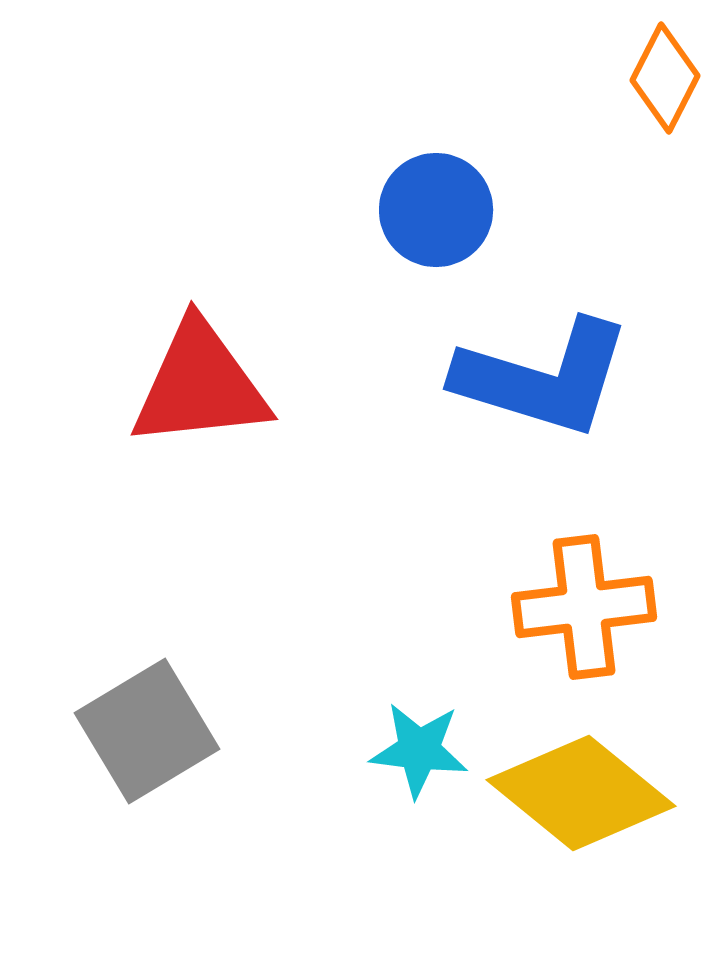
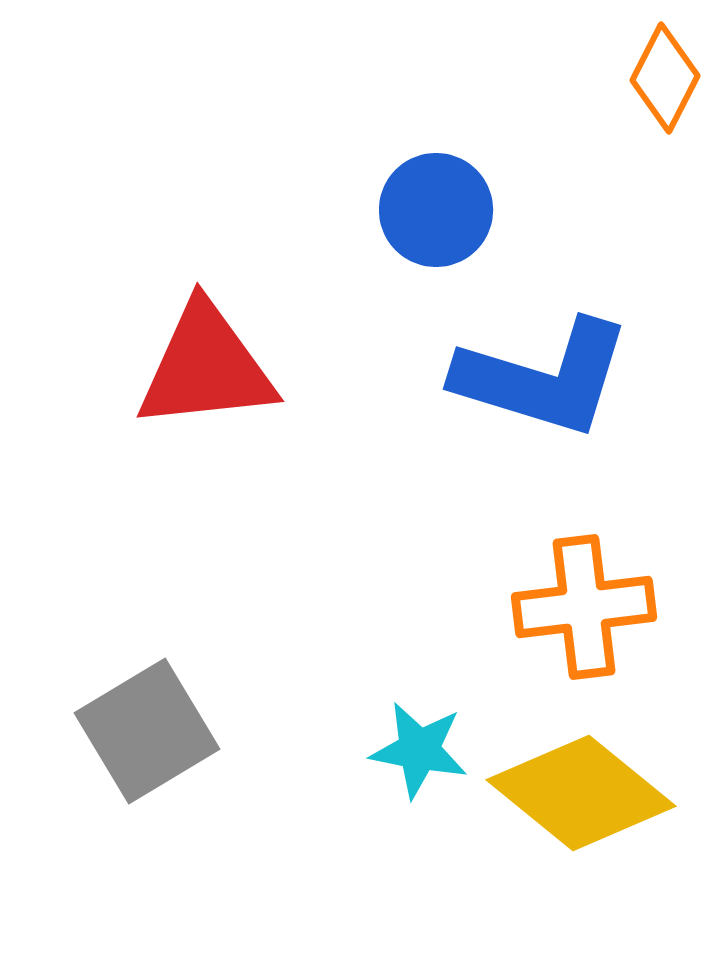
red triangle: moved 6 px right, 18 px up
cyan star: rotated 4 degrees clockwise
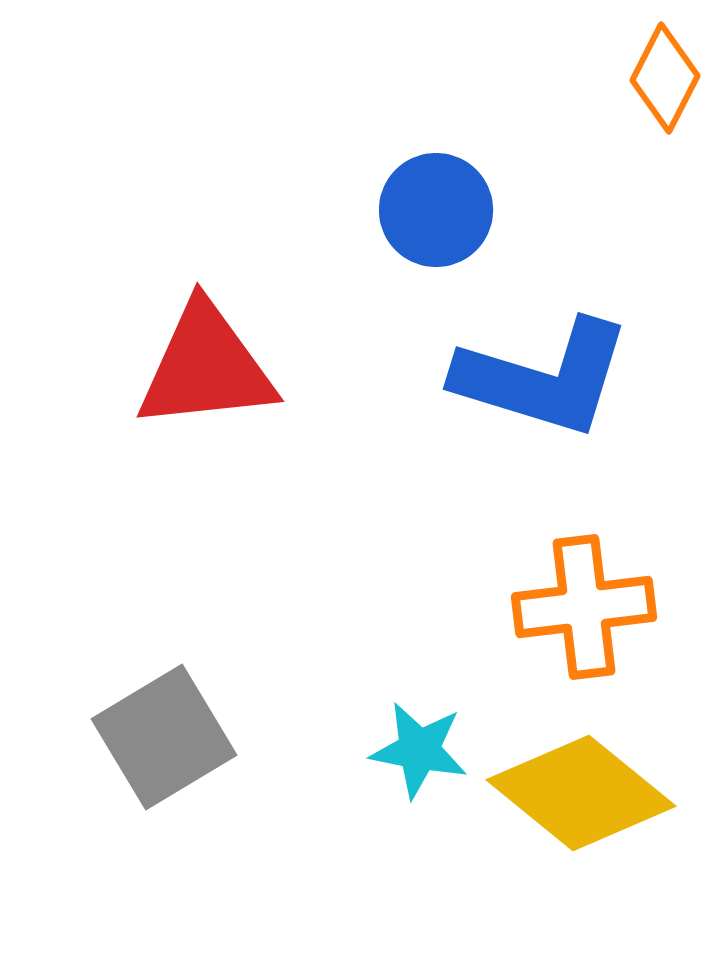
gray square: moved 17 px right, 6 px down
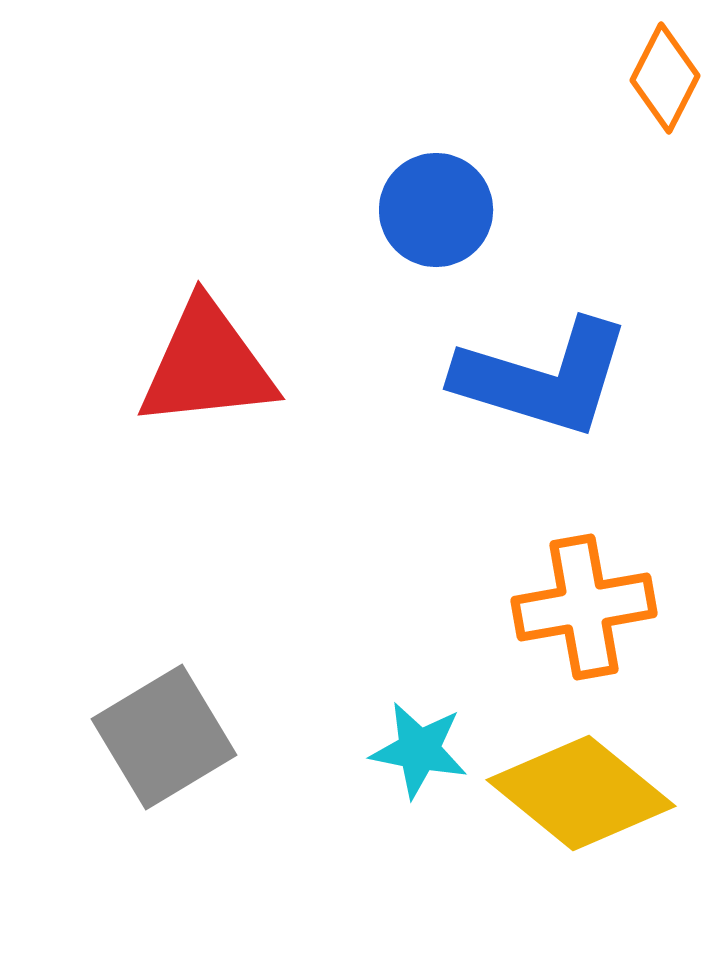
red triangle: moved 1 px right, 2 px up
orange cross: rotated 3 degrees counterclockwise
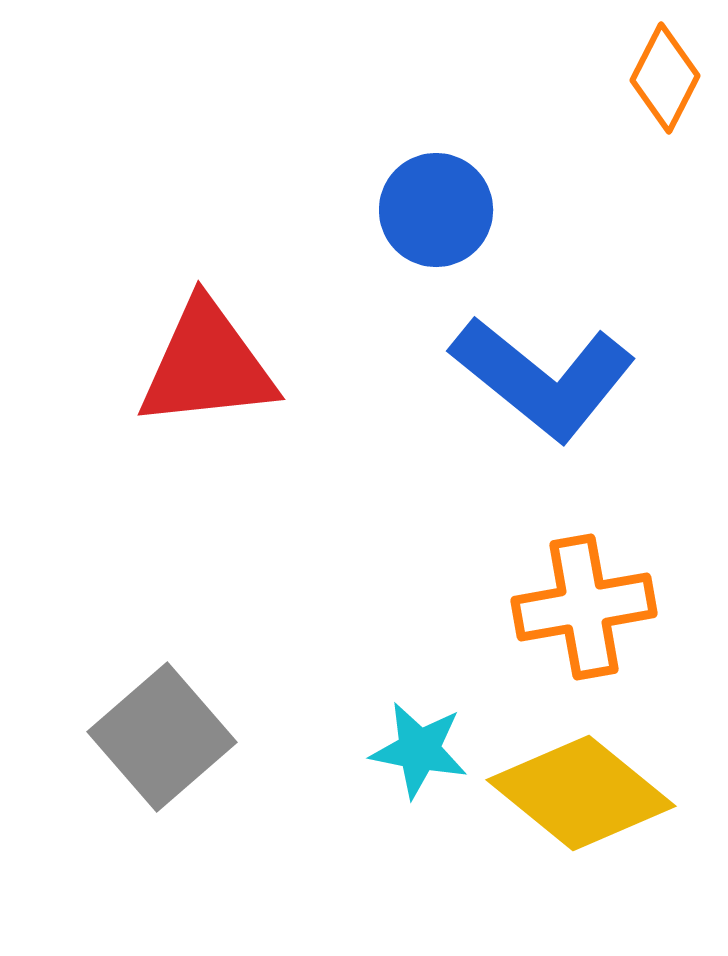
blue L-shape: rotated 22 degrees clockwise
gray square: moved 2 px left; rotated 10 degrees counterclockwise
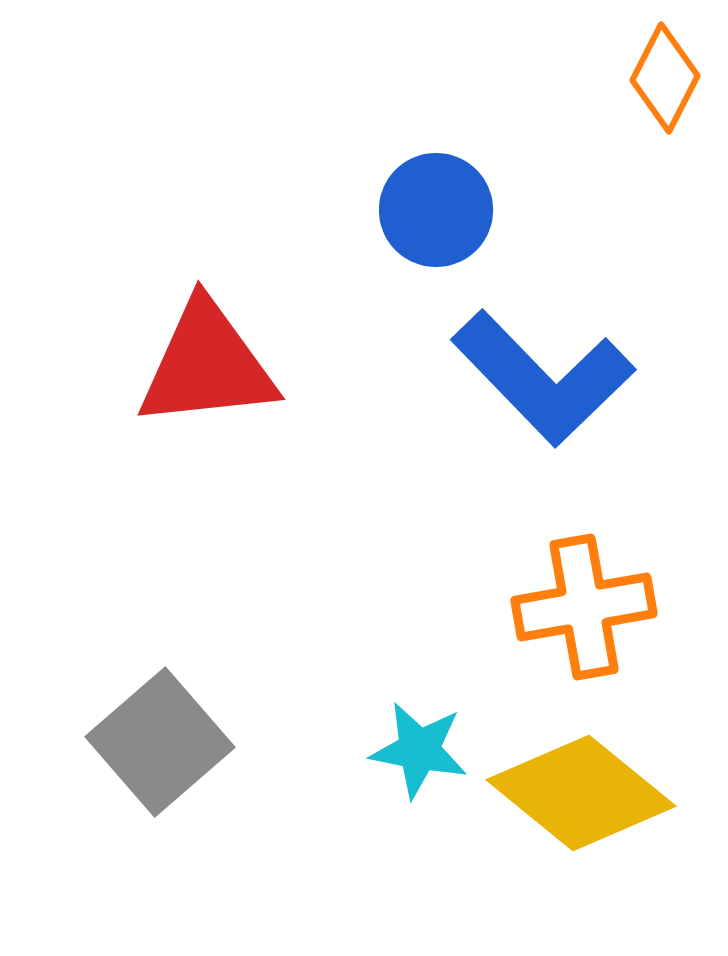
blue L-shape: rotated 7 degrees clockwise
gray square: moved 2 px left, 5 px down
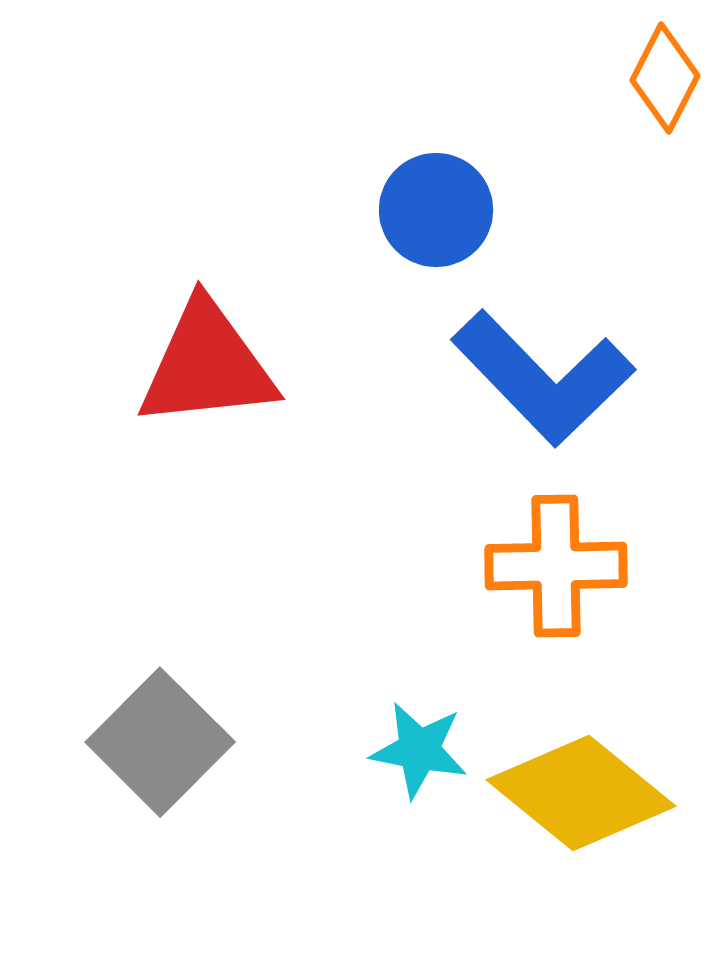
orange cross: moved 28 px left, 41 px up; rotated 9 degrees clockwise
gray square: rotated 4 degrees counterclockwise
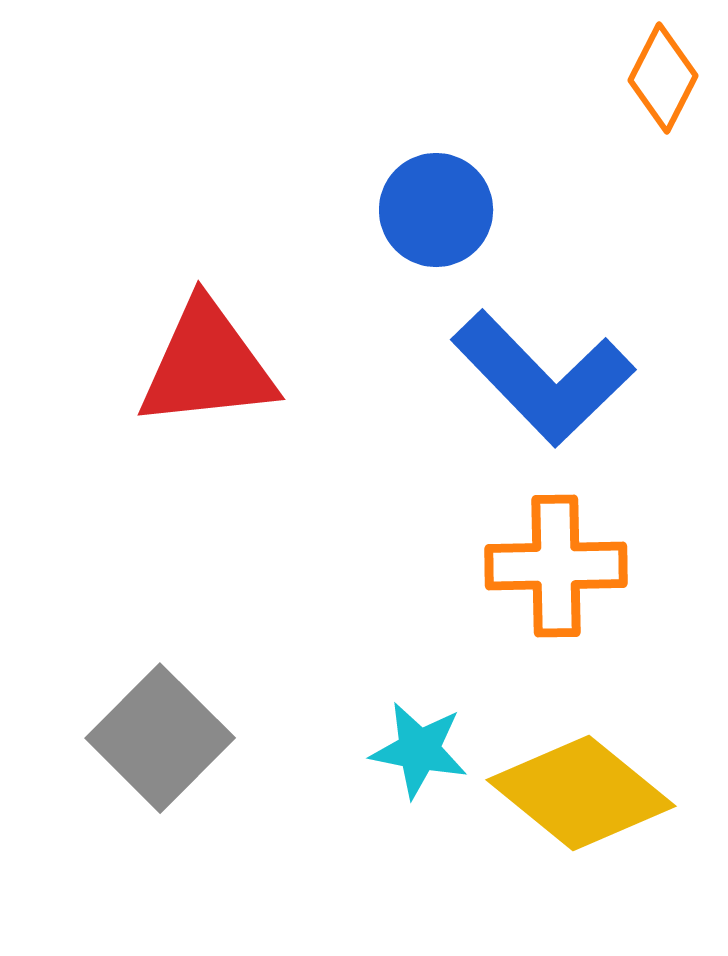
orange diamond: moved 2 px left
gray square: moved 4 px up
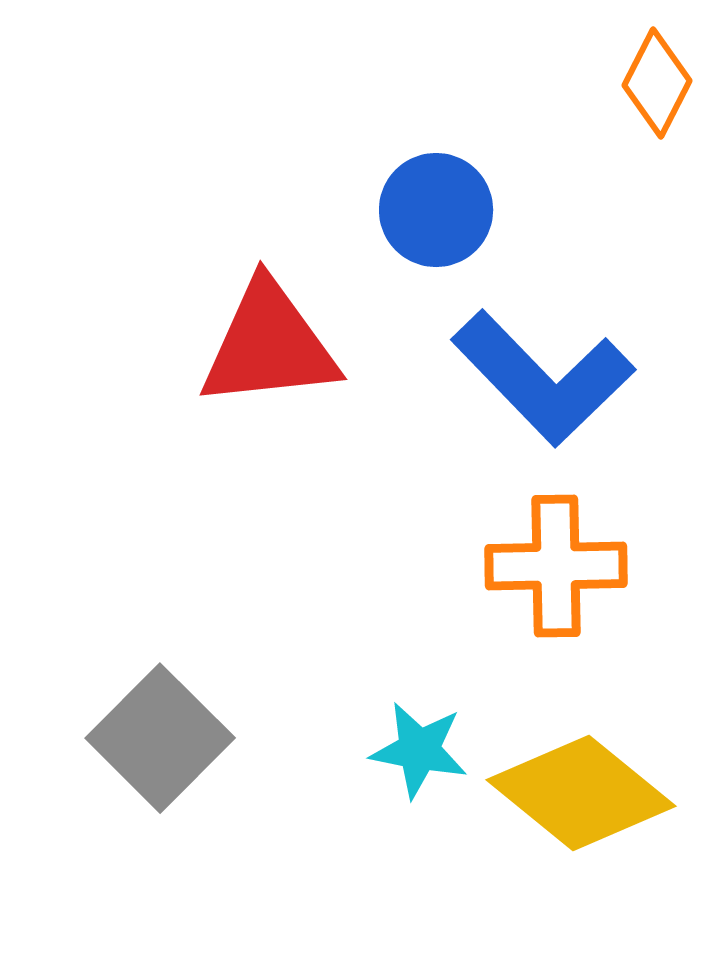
orange diamond: moved 6 px left, 5 px down
red triangle: moved 62 px right, 20 px up
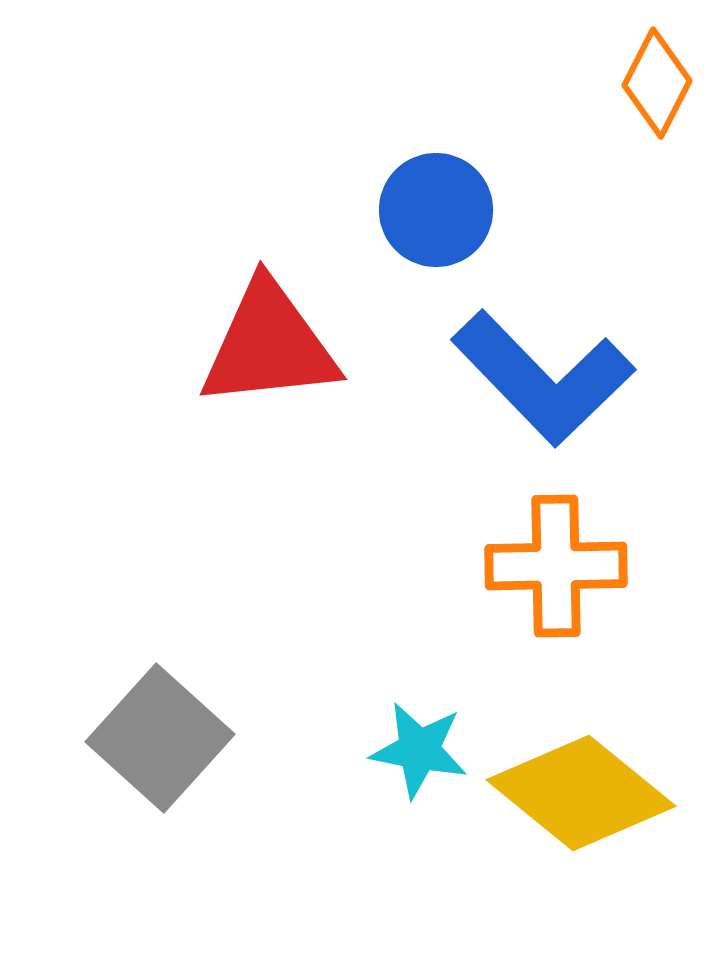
gray square: rotated 3 degrees counterclockwise
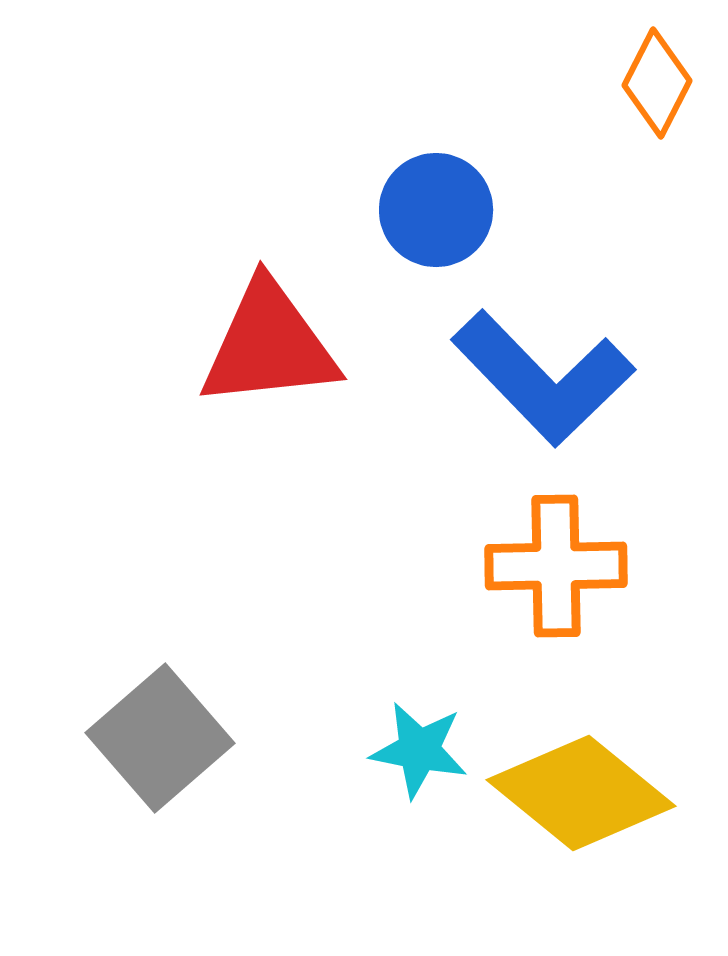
gray square: rotated 7 degrees clockwise
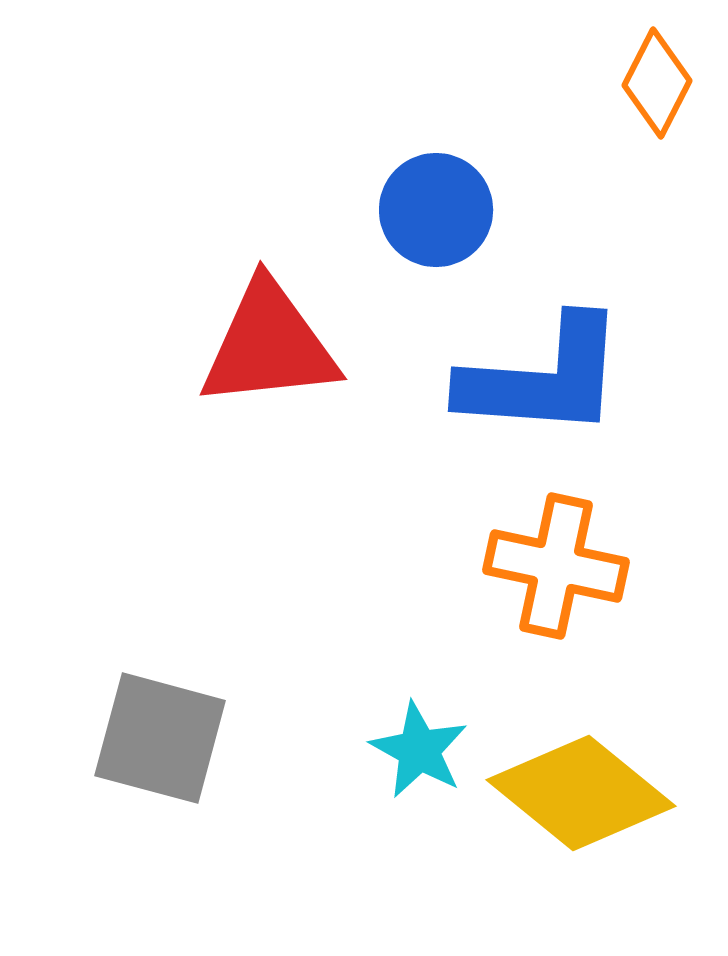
blue L-shape: rotated 42 degrees counterclockwise
orange cross: rotated 13 degrees clockwise
gray square: rotated 34 degrees counterclockwise
cyan star: rotated 18 degrees clockwise
